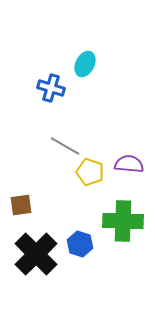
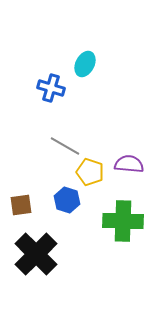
blue hexagon: moved 13 px left, 44 px up
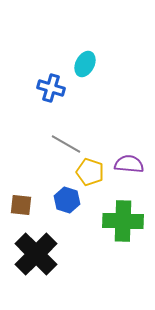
gray line: moved 1 px right, 2 px up
brown square: rotated 15 degrees clockwise
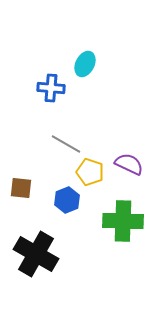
blue cross: rotated 12 degrees counterclockwise
purple semicircle: rotated 20 degrees clockwise
blue hexagon: rotated 20 degrees clockwise
brown square: moved 17 px up
black cross: rotated 15 degrees counterclockwise
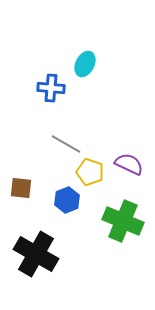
green cross: rotated 21 degrees clockwise
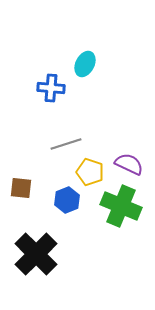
gray line: rotated 48 degrees counterclockwise
green cross: moved 2 px left, 15 px up
black cross: rotated 15 degrees clockwise
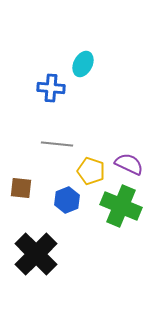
cyan ellipse: moved 2 px left
gray line: moved 9 px left; rotated 24 degrees clockwise
yellow pentagon: moved 1 px right, 1 px up
